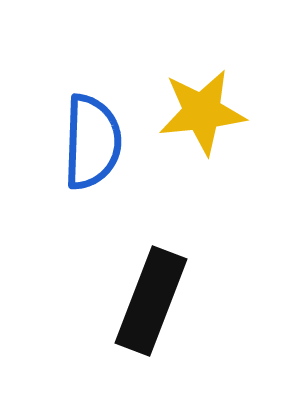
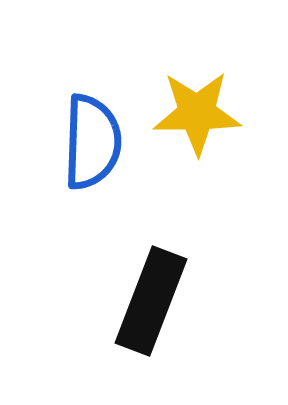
yellow star: moved 5 px left, 1 px down; rotated 6 degrees clockwise
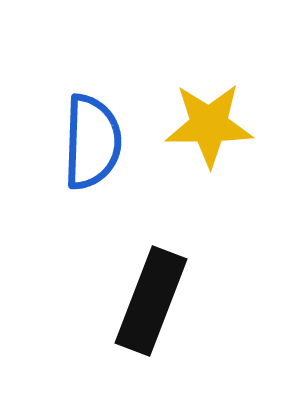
yellow star: moved 12 px right, 12 px down
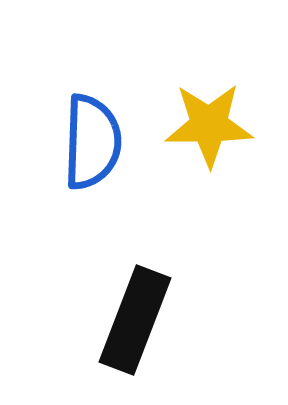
black rectangle: moved 16 px left, 19 px down
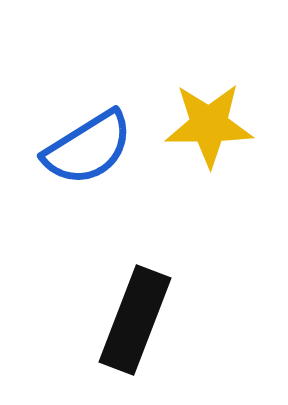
blue semicircle: moved 4 px left, 6 px down; rotated 56 degrees clockwise
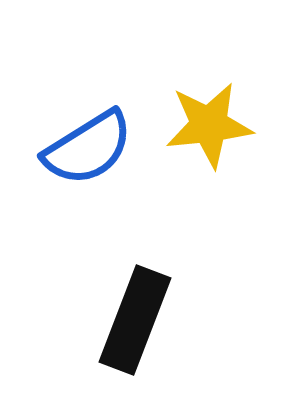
yellow star: rotated 6 degrees counterclockwise
